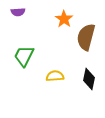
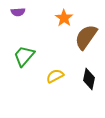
orange star: moved 1 px up
brown semicircle: rotated 20 degrees clockwise
green trapezoid: rotated 15 degrees clockwise
yellow semicircle: rotated 24 degrees counterclockwise
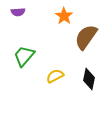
orange star: moved 2 px up
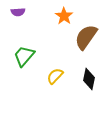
yellow semicircle: rotated 18 degrees counterclockwise
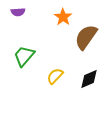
orange star: moved 1 px left, 1 px down
black diamond: rotated 55 degrees clockwise
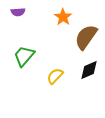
black diamond: moved 9 px up
